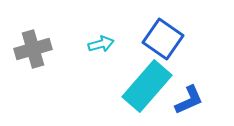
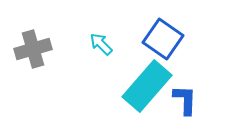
cyan arrow: rotated 120 degrees counterclockwise
blue L-shape: moved 4 px left; rotated 64 degrees counterclockwise
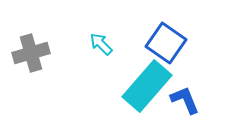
blue square: moved 3 px right, 4 px down
gray cross: moved 2 px left, 4 px down
blue L-shape: rotated 24 degrees counterclockwise
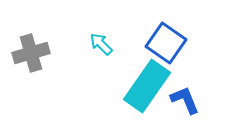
cyan rectangle: rotated 6 degrees counterclockwise
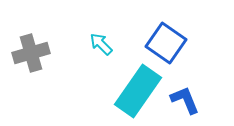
cyan rectangle: moved 9 px left, 5 px down
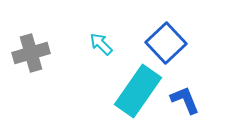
blue square: rotated 12 degrees clockwise
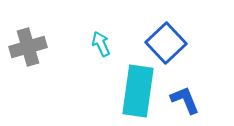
cyan arrow: rotated 20 degrees clockwise
gray cross: moved 3 px left, 6 px up
cyan rectangle: rotated 27 degrees counterclockwise
